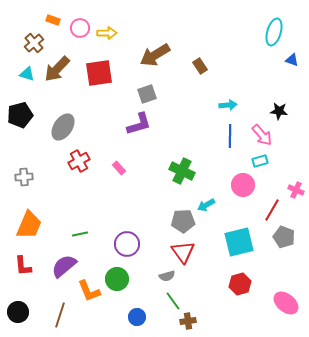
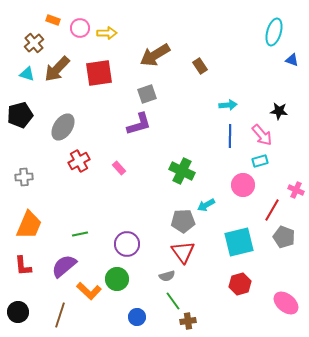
orange L-shape at (89, 291): rotated 25 degrees counterclockwise
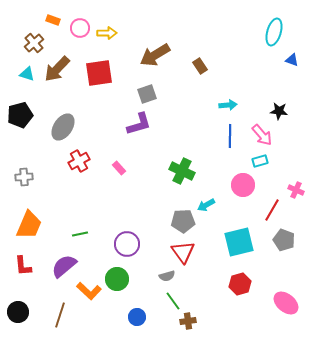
gray pentagon at (284, 237): moved 3 px down
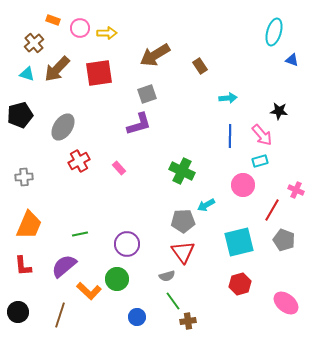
cyan arrow at (228, 105): moved 7 px up
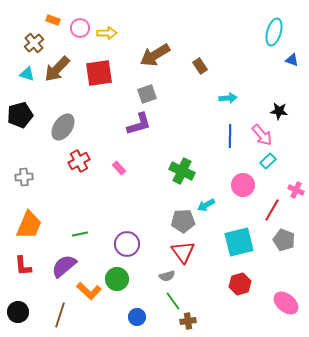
cyan rectangle at (260, 161): moved 8 px right; rotated 28 degrees counterclockwise
